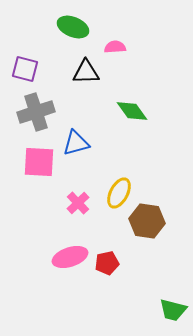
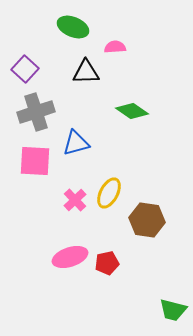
purple square: rotated 28 degrees clockwise
green diamond: rotated 20 degrees counterclockwise
pink square: moved 4 px left, 1 px up
yellow ellipse: moved 10 px left
pink cross: moved 3 px left, 3 px up
brown hexagon: moved 1 px up
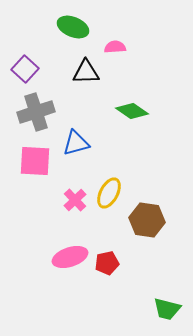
green trapezoid: moved 6 px left, 1 px up
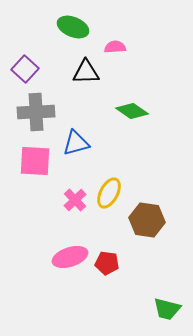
gray cross: rotated 15 degrees clockwise
red pentagon: rotated 20 degrees clockwise
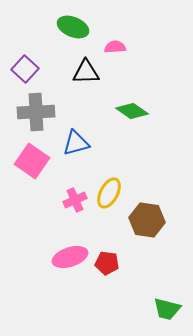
pink square: moved 3 px left; rotated 32 degrees clockwise
pink cross: rotated 20 degrees clockwise
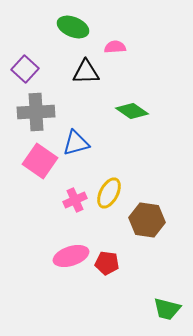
pink square: moved 8 px right
pink ellipse: moved 1 px right, 1 px up
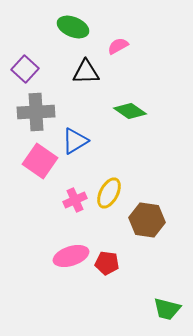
pink semicircle: moved 3 px right, 1 px up; rotated 25 degrees counterclockwise
green diamond: moved 2 px left
blue triangle: moved 1 px left, 2 px up; rotated 16 degrees counterclockwise
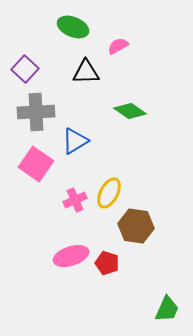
pink square: moved 4 px left, 3 px down
brown hexagon: moved 11 px left, 6 px down
red pentagon: rotated 10 degrees clockwise
green trapezoid: rotated 80 degrees counterclockwise
